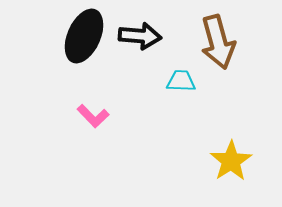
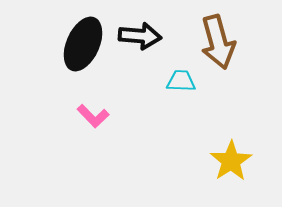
black ellipse: moved 1 px left, 8 px down
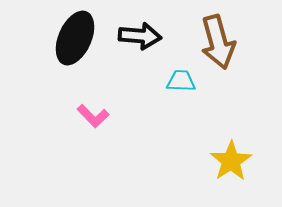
black ellipse: moved 8 px left, 6 px up
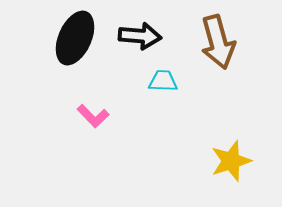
cyan trapezoid: moved 18 px left
yellow star: rotated 15 degrees clockwise
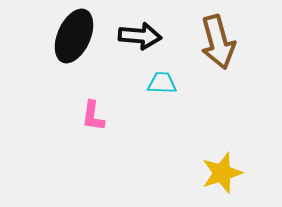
black ellipse: moved 1 px left, 2 px up
cyan trapezoid: moved 1 px left, 2 px down
pink L-shape: rotated 52 degrees clockwise
yellow star: moved 9 px left, 12 px down
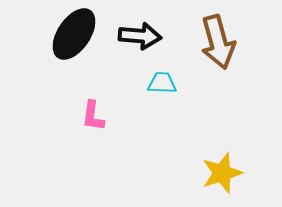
black ellipse: moved 2 px up; rotated 10 degrees clockwise
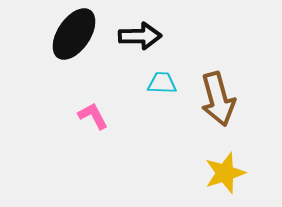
black arrow: rotated 6 degrees counterclockwise
brown arrow: moved 57 px down
pink L-shape: rotated 144 degrees clockwise
yellow star: moved 3 px right
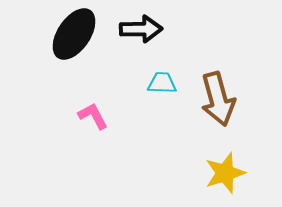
black arrow: moved 1 px right, 7 px up
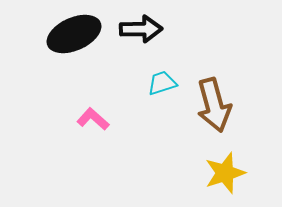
black ellipse: rotated 32 degrees clockwise
cyan trapezoid: rotated 20 degrees counterclockwise
brown arrow: moved 4 px left, 6 px down
pink L-shape: moved 3 px down; rotated 20 degrees counterclockwise
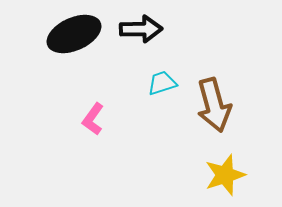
pink L-shape: rotated 96 degrees counterclockwise
yellow star: moved 2 px down
